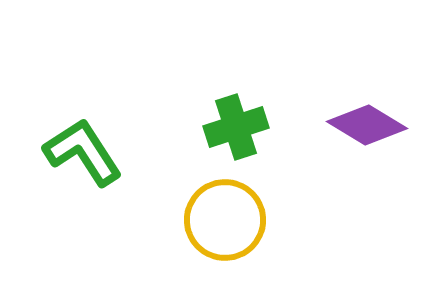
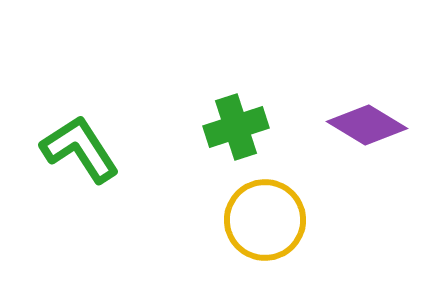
green L-shape: moved 3 px left, 3 px up
yellow circle: moved 40 px right
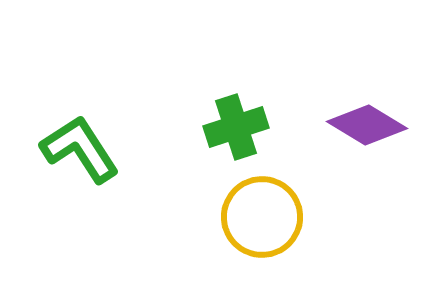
yellow circle: moved 3 px left, 3 px up
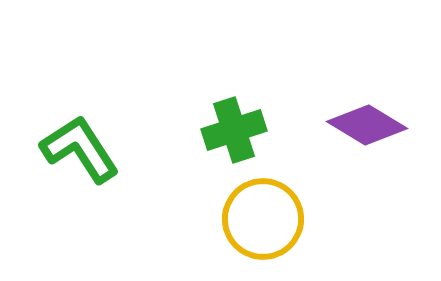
green cross: moved 2 px left, 3 px down
yellow circle: moved 1 px right, 2 px down
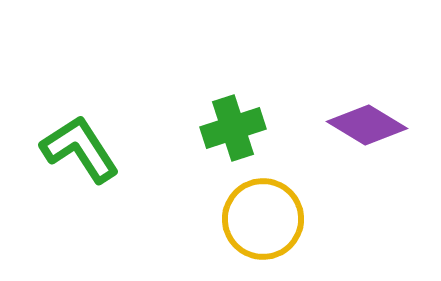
green cross: moved 1 px left, 2 px up
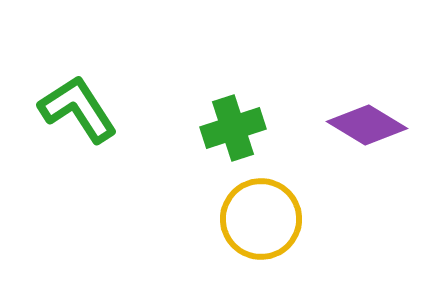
green L-shape: moved 2 px left, 40 px up
yellow circle: moved 2 px left
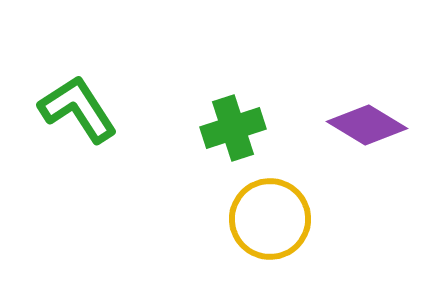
yellow circle: moved 9 px right
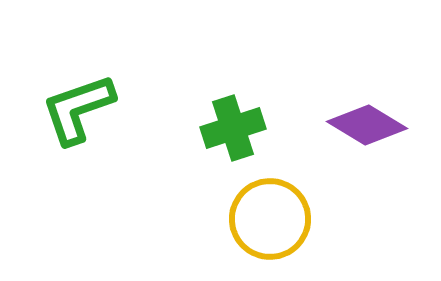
green L-shape: rotated 76 degrees counterclockwise
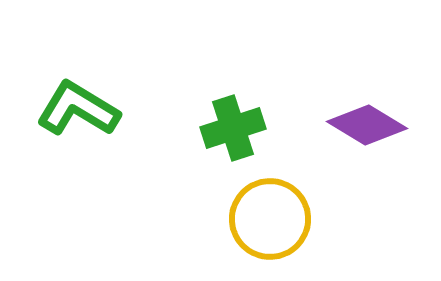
green L-shape: rotated 50 degrees clockwise
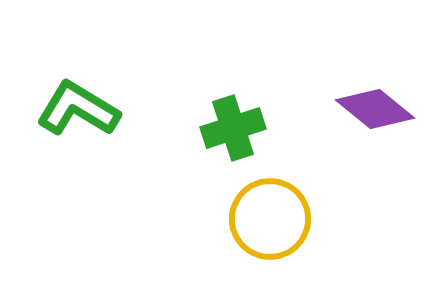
purple diamond: moved 8 px right, 16 px up; rotated 8 degrees clockwise
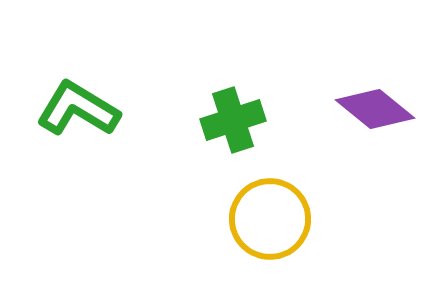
green cross: moved 8 px up
